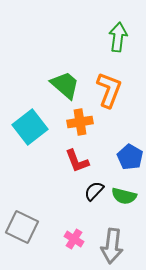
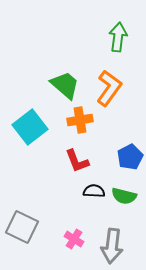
orange L-shape: moved 2 px up; rotated 15 degrees clockwise
orange cross: moved 2 px up
blue pentagon: rotated 15 degrees clockwise
black semicircle: rotated 50 degrees clockwise
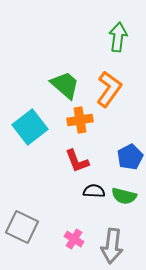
orange L-shape: moved 1 px down
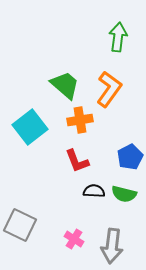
green semicircle: moved 2 px up
gray square: moved 2 px left, 2 px up
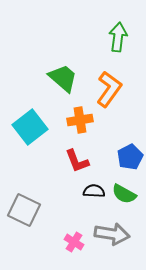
green trapezoid: moved 2 px left, 7 px up
green semicircle: rotated 15 degrees clockwise
gray square: moved 4 px right, 15 px up
pink cross: moved 3 px down
gray arrow: moved 12 px up; rotated 88 degrees counterclockwise
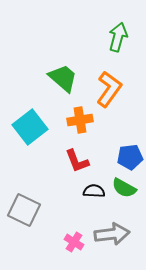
green arrow: rotated 8 degrees clockwise
blue pentagon: rotated 20 degrees clockwise
green semicircle: moved 6 px up
gray arrow: rotated 16 degrees counterclockwise
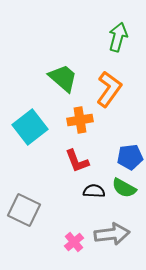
pink cross: rotated 18 degrees clockwise
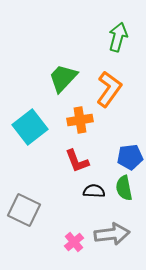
green trapezoid: rotated 88 degrees counterclockwise
green semicircle: rotated 50 degrees clockwise
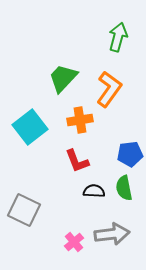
blue pentagon: moved 3 px up
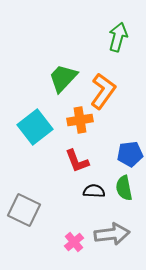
orange L-shape: moved 6 px left, 2 px down
cyan square: moved 5 px right
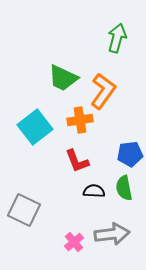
green arrow: moved 1 px left, 1 px down
green trapezoid: rotated 108 degrees counterclockwise
